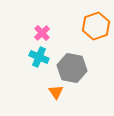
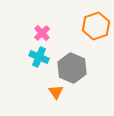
gray hexagon: rotated 12 degrees clockwise
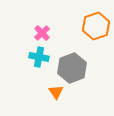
cyan cross: rotated 12 degrees counterclockwise
gray hexagon: rotated 16 degrees clockwise
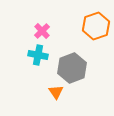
pink cross: moved 2 px up
cyan cross: moved 1 px left, 2 px up
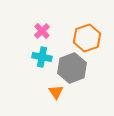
orange hexagon: moved 9 px left, 12 px down
cyan cross: moved 4 px right, 2 px down
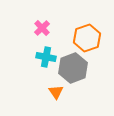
pink cross: moved 3 px up
cyan cross: moved 4 px right
gray hexagon: moved 1 px right
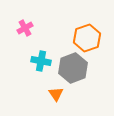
pink cross: moved 17 px left; rotated 14 degrees clockwise
cyan cross: moved 5 px left, 4 px down
orange triangle: moved 2 px down
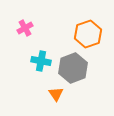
orange hexagon: moved 1 px right, 4 px up
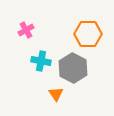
pink cross: moved 1 px right, 2 px down
orange hexagon: rotated 20 degrees clockwise
gray hexagon: rotated 12 degrees counterclockwise
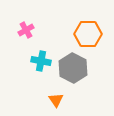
orange triangle: moved 6 px down
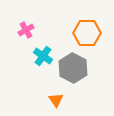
orange hexagon: moved 1 px left, 1 px up
cyan cross: moved 2 px right, 5 px up; rotated 24 degrees clockwise
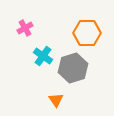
pink cross: moved 1 px left, 2 px up
gray hexagon: rotated 16 degrees clockwise
